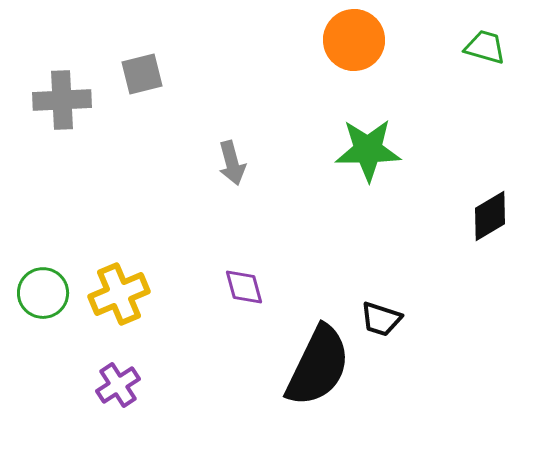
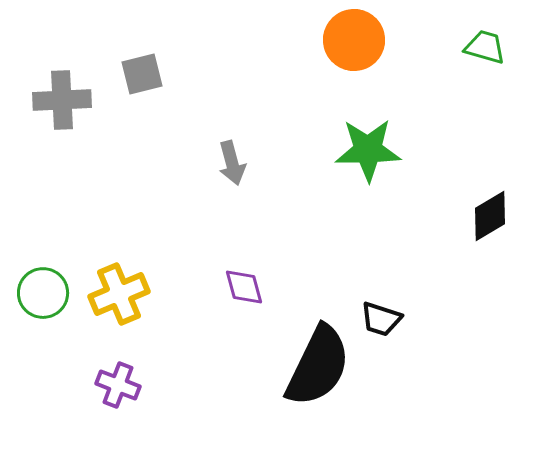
purple cross: rotated 36 degrees counterclockwise
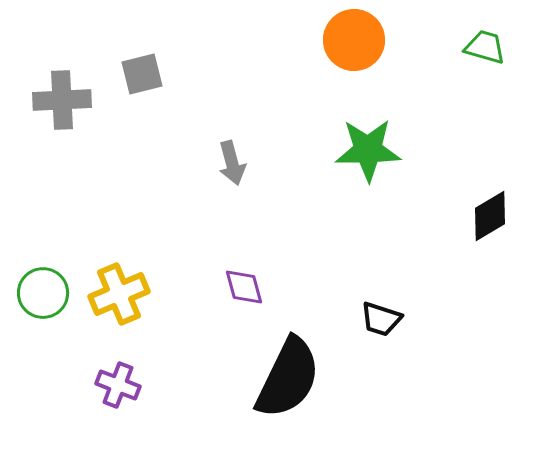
black semicircle: moved 30 px left, 12 px down
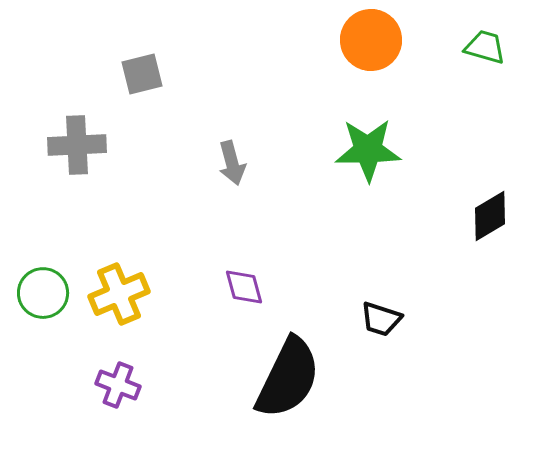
orange circle: moved 17 px right
gray cross: moved 15 px right, 45 px down
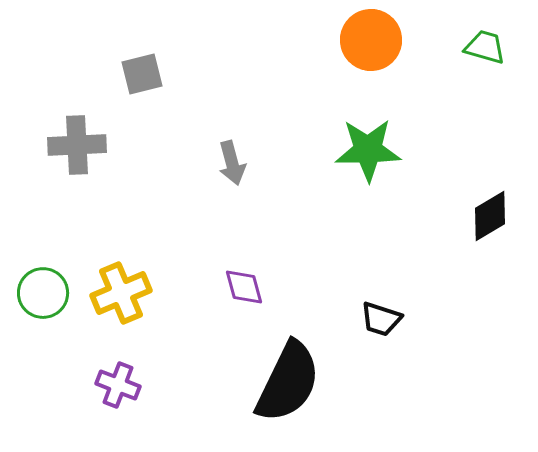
yellow cross: moved 2 px right, 1 px up
black semicircle: moved 4 px down
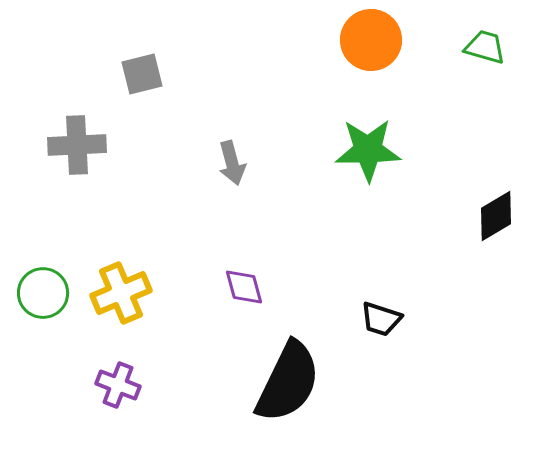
black diamond: moved 6 px right
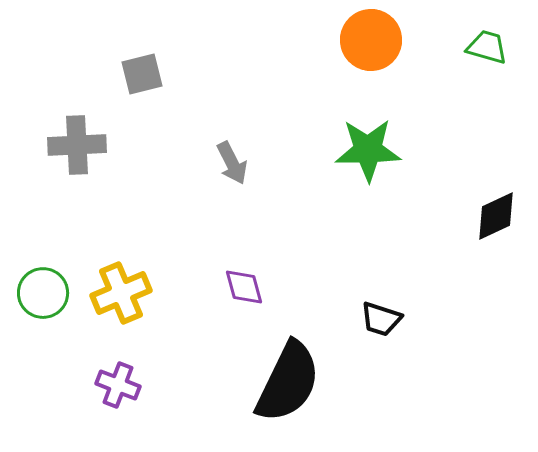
green trapezoid: moved 2 px right
gray arrow: rotated 12 degrees counterclockwise
black diamond: rotated 6 degrees clockwise
